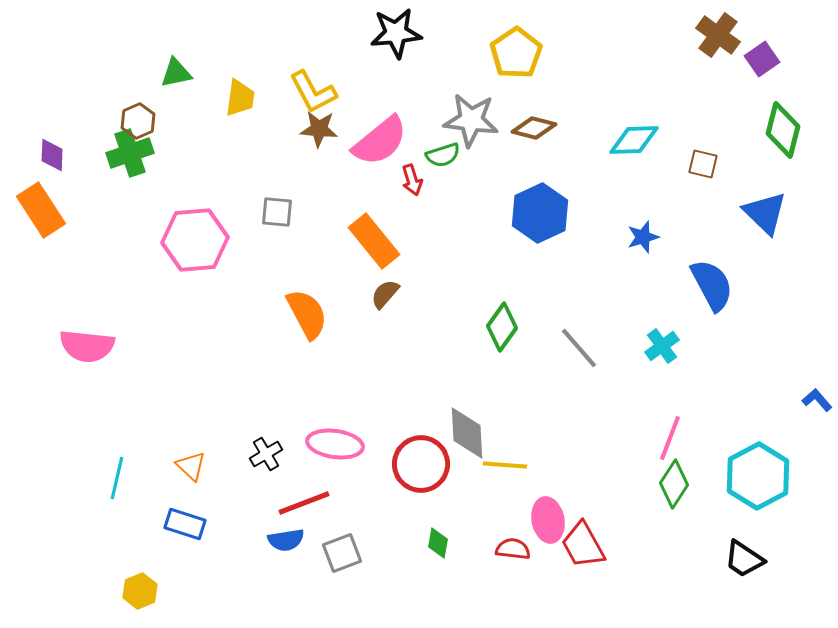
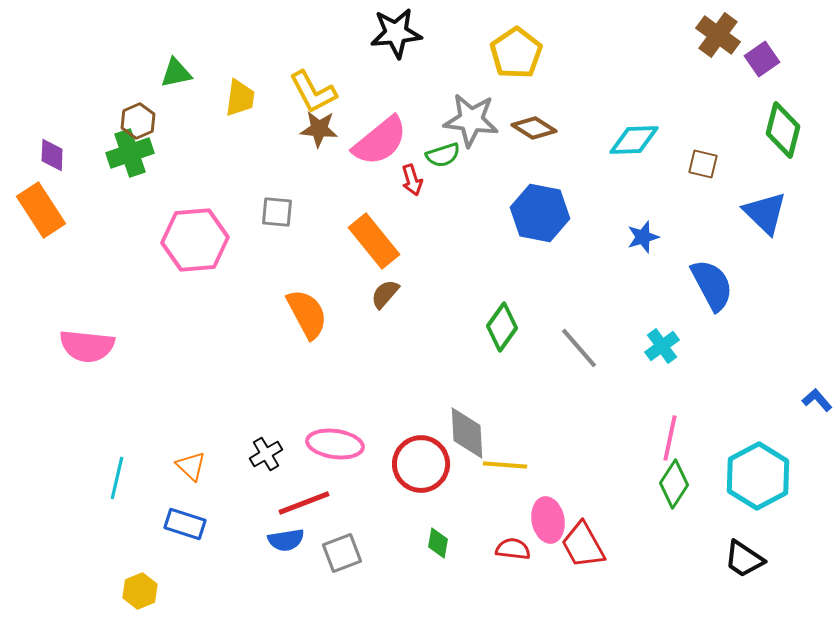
brown diamond at (534, 128): rotated 18 degrees clockwise
blue hexagon at (540, 213): rotated 24 degrees counterclockwise
pink line at (670, 438): rotated 9 degrees counterclockwise
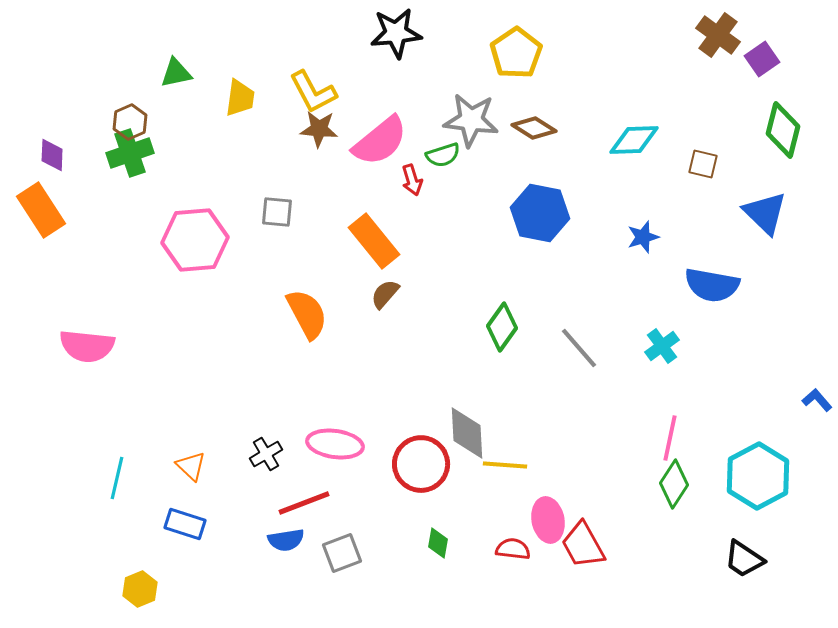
brown hexagon at (138, 121): moved 8 px left, 1 px down
blue semicircle at (712, 285): rotated 128 degrees clockwise
yellow hexagon at (140, 591): moved 2 px up
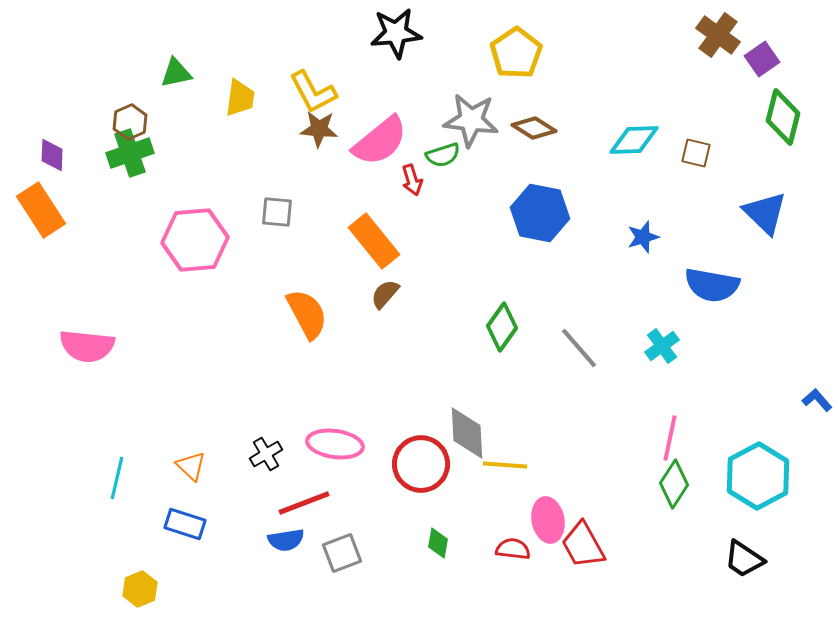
green diamond at (783, 130): moved 13 px up
brown square at (703, 164): moved 7 px left, 11 px up
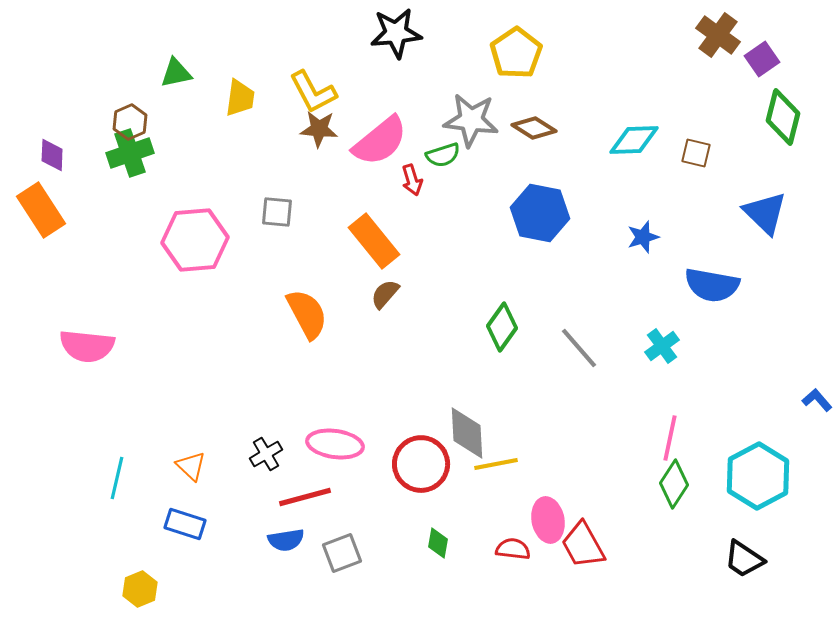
yellow line at (505, 465): moved 9 px left, 1 px up; rotated 15 degrees counterclockwise
red line at (304, 503): moved 1 px right, 6 px up; rotated 6 degrees clockwise
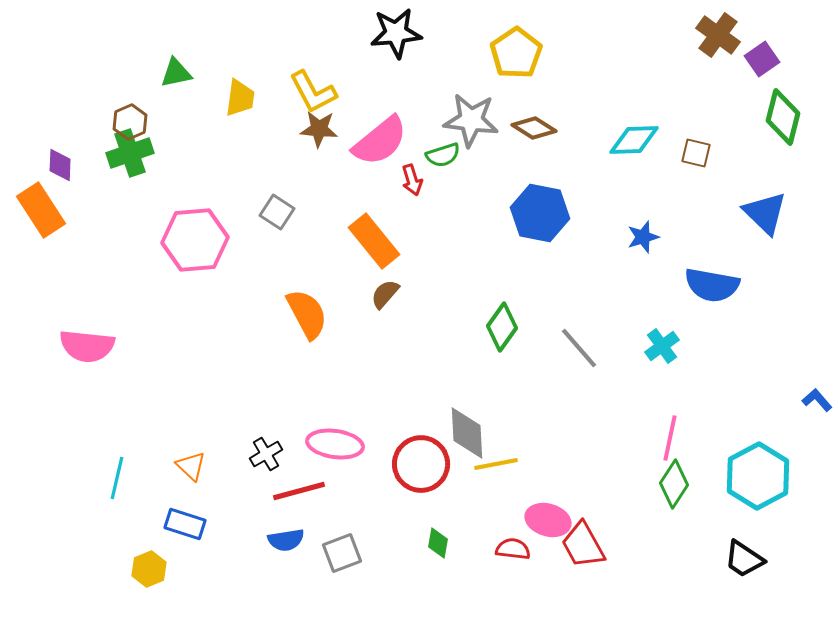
purple diamond at (52, 155): moved 8 px right, 10 px down
gray square at (277, 212): rotated 28 degrees clockwise
red line at (305, 497): moved 6 px left, 6 px up
pink ellipse at (548, 520): rotated 63 degrees counterclockwise
yellow hexagon at (140, 589): moved 9 px right, 20 px up
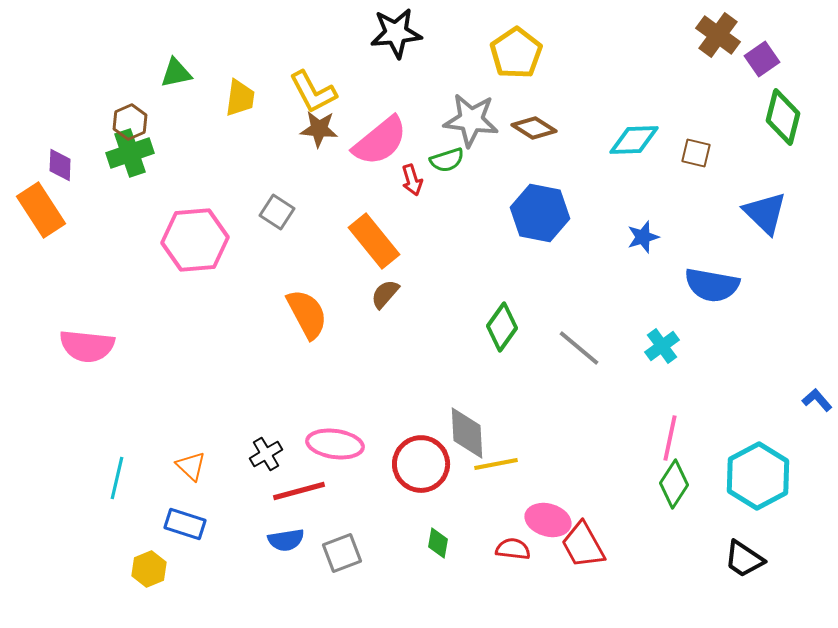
green semicircle at (443, 155): moved 4 px right, 5 px down
gray line at (579, 348): rotated 9 degrees counterclockwise
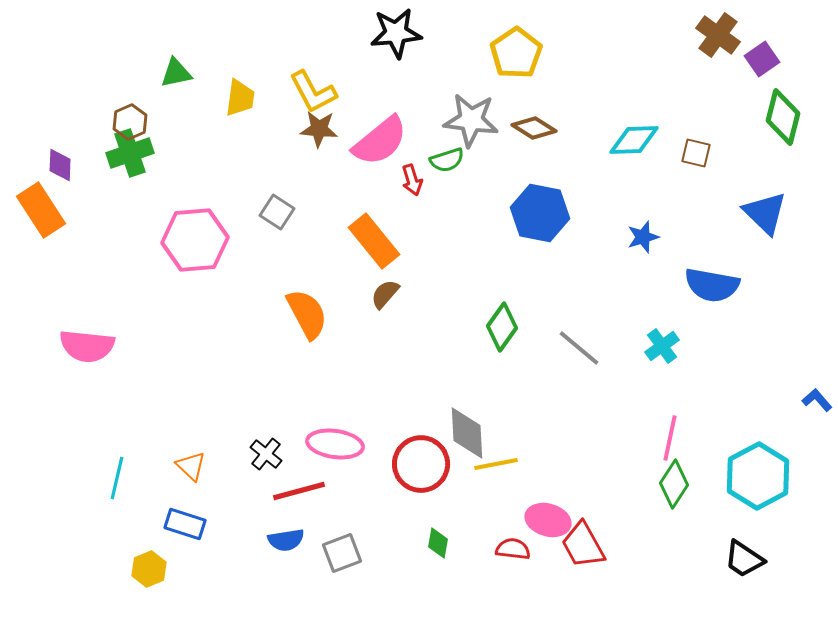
black cross at (266, 454): rotated 20 degrees counterclockwise
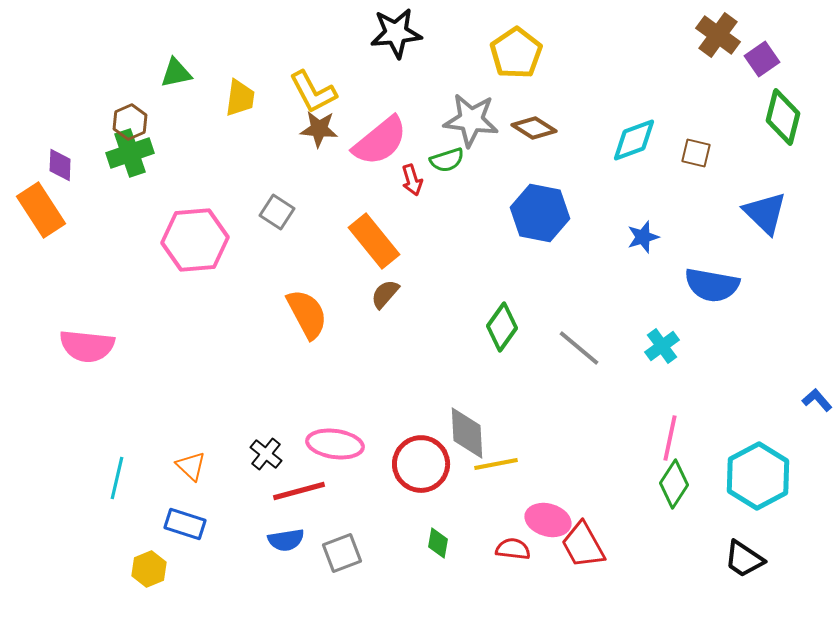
cyan diamond at (634, 140): rotated 18 degrees counterclockwise
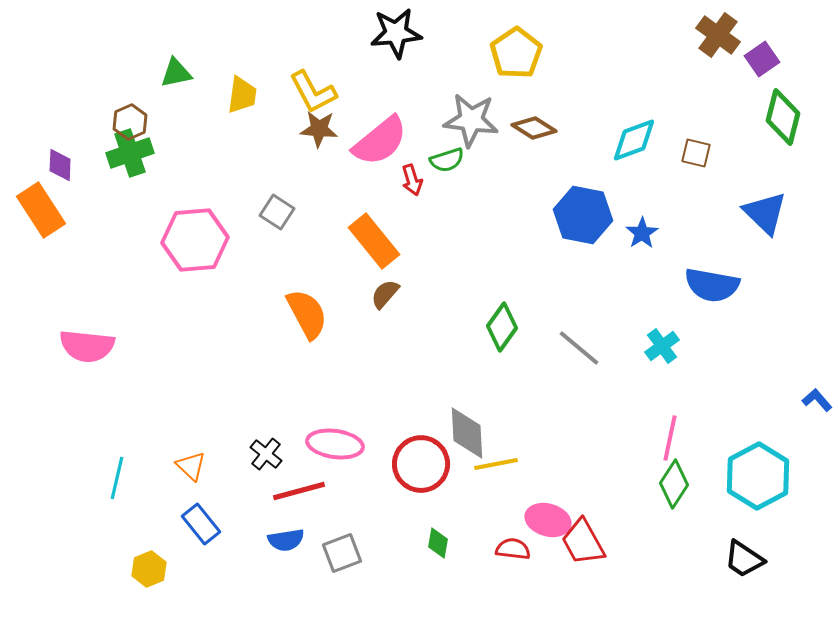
yellow trapezoid at (240, 98): moved 2 px right, 3 px up
blue hexagon at (540, 213): moved 43 px right, 2 px down
blue star at (643, 237): moved 1 px left, 4 px up; rotated 16 degrees counterclockwise
blue rectangle at (185, 524): moved 16 px right; rotated 33 degrees clockwise
red trapezoid at (583, 545): moved 3 px up
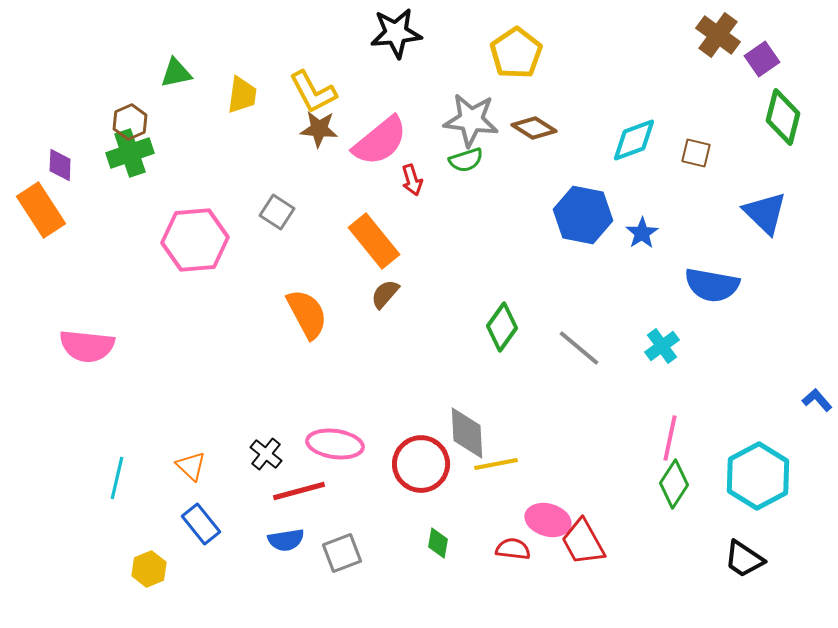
green semicircle at (447, 160): moved 19 px right
